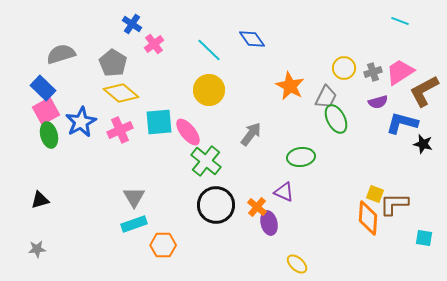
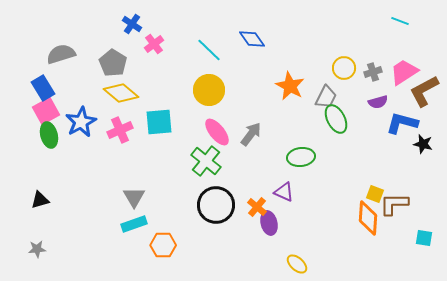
pink trapezoid at (400, 72): moved 4 px right
blue rectangle at (43, 88): rotated 15 degrees clockwise
pink ellipse at (188, 132): moved 29 px right
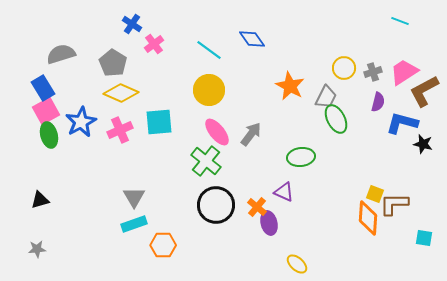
cyan line at (209, 50): rotated 8 degrees counterclockwise
yellow diamond at (121, 93): rotated 16 degrees counterclockwise
purple semicircle at (378, 102): rotated 60 degrees counterclockwise
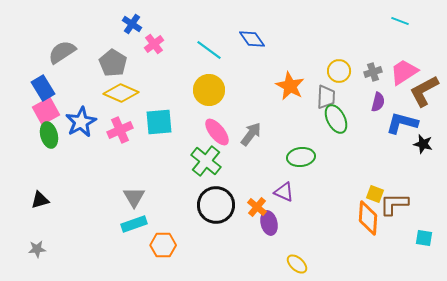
gray semicircle at (61, 54): moved 1 px right, 2 px up; rotated 16 degrees counterclockwise
yellow circle at (344, 68): moved 5 px left, 3 px down
gray trapezoid at (326, 97): rotated 25 degrees counterclockwise
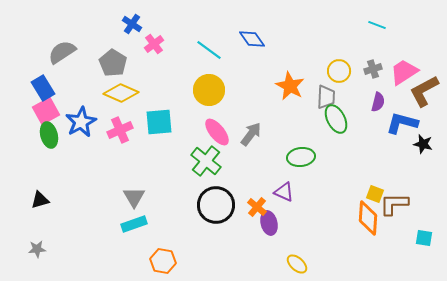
cyan line at (400, 21): moved 23 px left, 4 px down
gray cross at (373, 72): moved 3 px up
orange hexagon at (163, 245): moved 16 px down; rotated 10 degrees clockwise
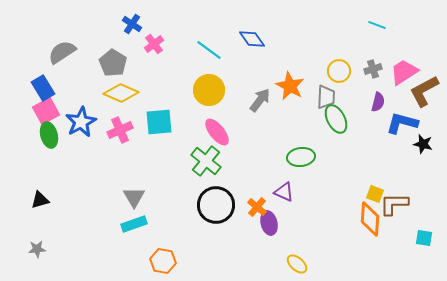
gray arrow at (251, 134): moved 9 px right, 34 px up
orange diamond at (368, 218): moved 2 px right, 1 px down
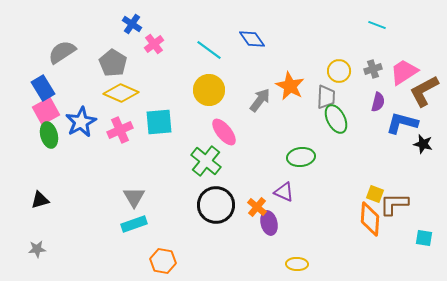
pink ellipse at (217, 132): moved 7 px right
yellow ellipse at (297, 264): rotated 40 degrees counterclockwise
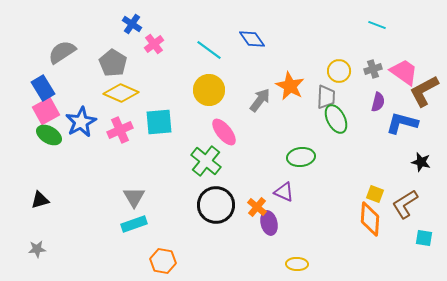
pink trapezoid at (404, 72): rotated 68 degrees clockwise
green ellipse at (49, 135): rotated 45 degrees counterclockwise
black star at (423, 144): moved 2 px left, 18 px down
brown L-shape at (394, 204): moved 11 px right; rotated 32 degrees counterclockwise
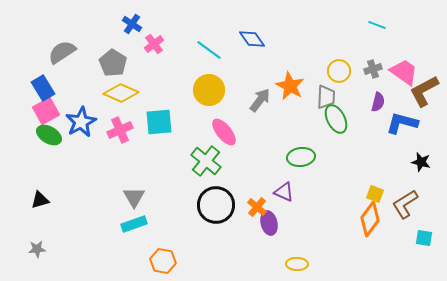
orange diamond at (370, 219): rotated 32 degrees clockwise
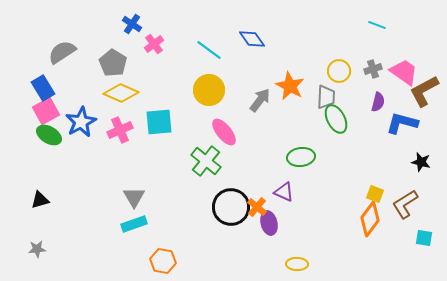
black circle at (216, 205): moved 15 px right, 2 px down
